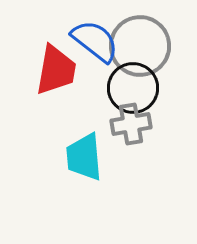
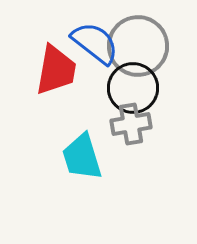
blue semicircle: moved 2 px down
gray circle: moved 2 px left
cyan trapezoid: moved 2 px left; rotated 12 degrees counterclockwise
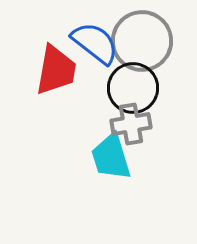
gray circle: moved 4 px right, 5 px up
cyan trapezoid: moved 29 px right
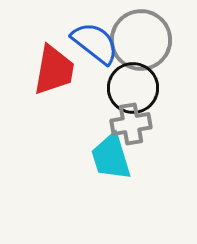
gray circle: moved 1 px left, 1 px up
red trapezoid: moved 2 px left
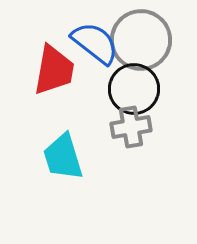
black circle: moved 1 px right, 1 px down
gray cross: moved 3 px down
cyan trapezoid: moved 48 px left
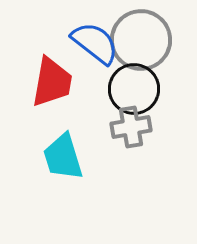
red trapezoid: moved 2 px left, 12 px down
